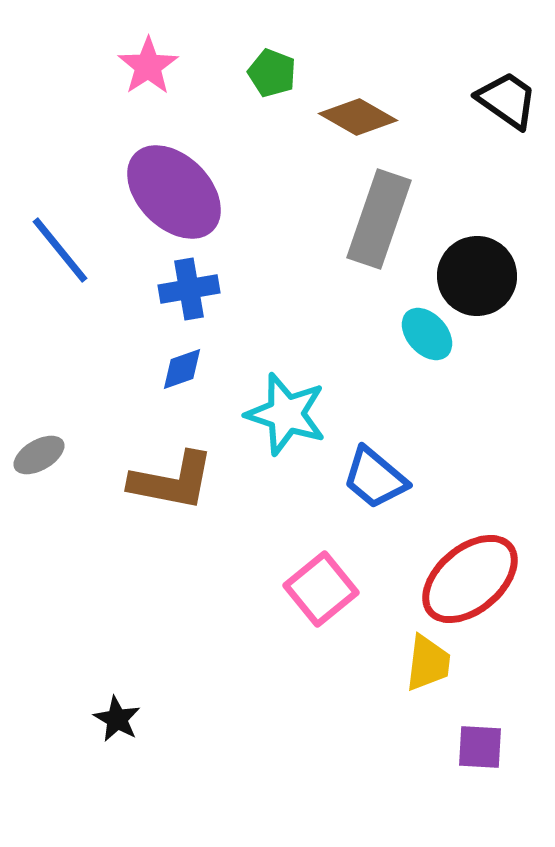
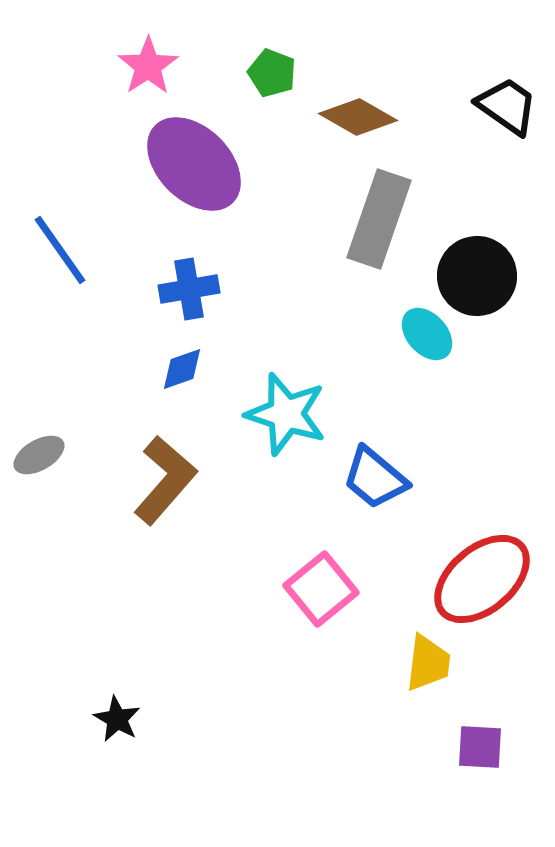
black trapezoid: moved 6 px down
purple ellipse: moved 20 px right, 28 px up
blue line: rotated 4 degrees clockwise
brown L-shape: moved 7 px left, 1 px up; rotated 60 degrees counterclockwise
red ellipse: moved 12 px right
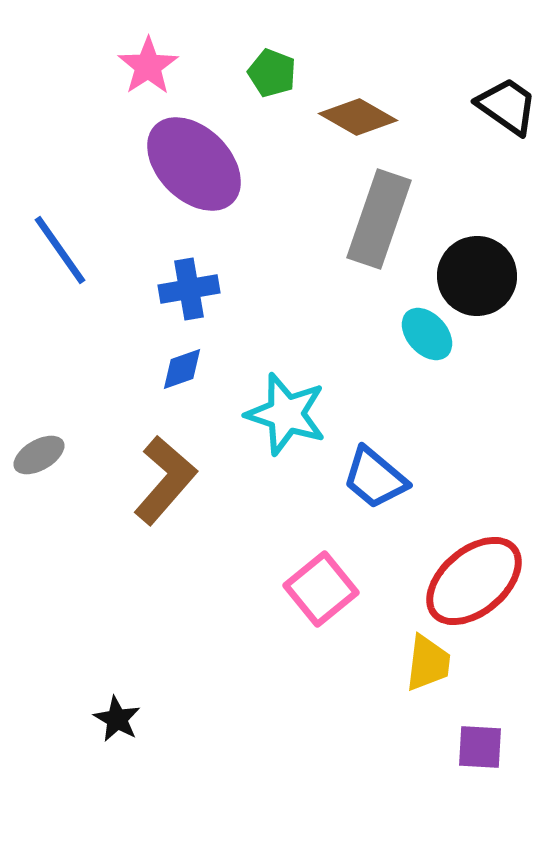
red ellipse: moved 8 px left, 2 px down
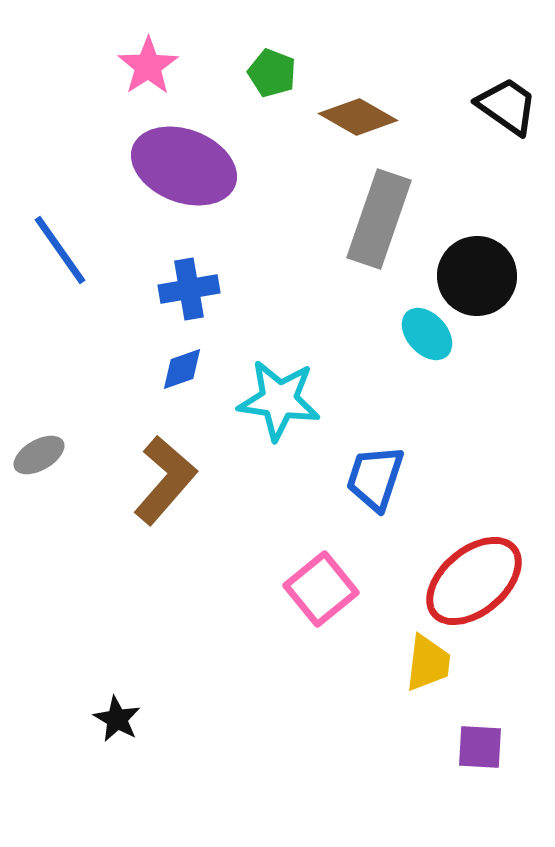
purple ellipse: moved 10 px left, 2 px down; rotated 24 degrees counterclockwise
cyan star: moved 7 px left, 14 px up; rotated 10 degrees counterclockwise
blue trapezoid: rotated 68 degrees clockwise
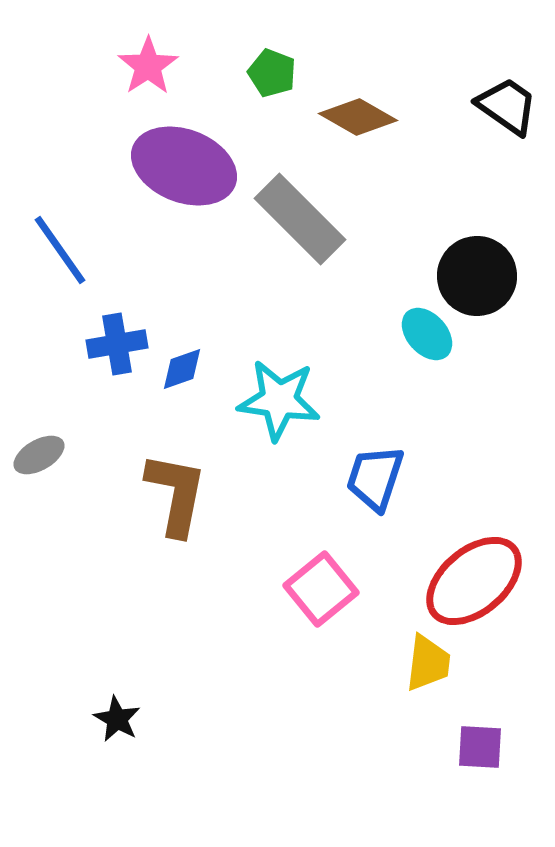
gray rectangle: moved 79 px left; rotated 64 degrees counterclockwise
blue cross: moved 72 px left, 55 px down
brown L-shape: moved 11 px right, 14 px down; rotated 30 degrees counterclockwise
